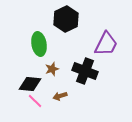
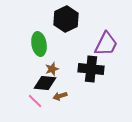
black cross: moved 6 px right, 2 px up; rotated 15 degrees counterclockwise
black diamond: moved 15 px right, 1 px up
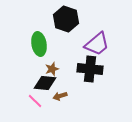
black hexagon: rotated 15 degrees counterclockwise
purple trapezoid: moved 9 px left; rotated 24 degrees clockwise
black cross: moved 1 px left
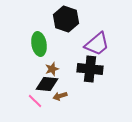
black diamond: moved 2 px right, 1 px down
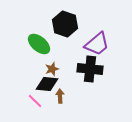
black hexagon: moved 1 px left, 5 px down
green ellipse: rotated 40 degrees counterclockwise
brown arrow: rotated 104 degrees clockwise
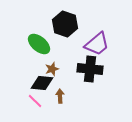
black diamond: moved 5 px left, 1 px up
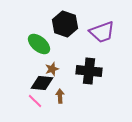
purple trapezoid: moved 5 px right, 12 px up; rotated 20 degrees clockwise
black cross: moved 1 px left, 2 px down
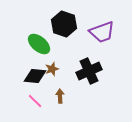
black hexagon: moved 1 px left
black cross: rotated 30 degrees counterclockwise
black diamond: moved 7 px left, 7 px up
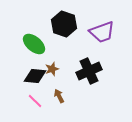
green ellipse: moved 5 px left
brown arrow: moved 1 px left; rotated 24 degrees counterclockwise
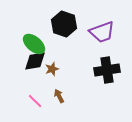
black cross: moved 18 px right, 1 px up; rotated 15 degrees clockwise
black diamond: moved 15 px up; rotated 15 degrees counterclockwise
